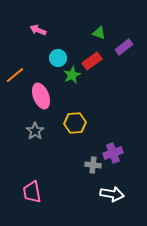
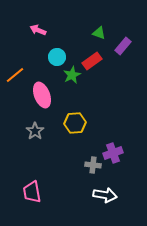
purple rectangle: moved 1 px left, 1 px up; rotated 12 degrees counterclockwise
cyan circle: moved 1 px left, 1 px up
pink ellipse: moved 1 px right, 1 px up
white arrow: moved 7 px left, 1 px down
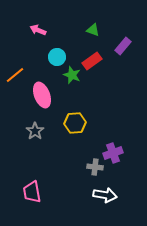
green triangle: moved 6 px left, 3 px up
green star: rotated 24 degrees counterclockwise
gray cross: moved 2 px right, 2 px down
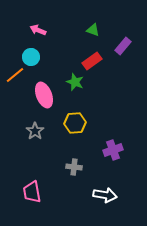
cyan circle: moved 26 px left
green star: moved 3 px right, 7 px down
pink ellipse: moved 2 px right
purple cross: moved 3 px up
gray cross: moved 21 px left
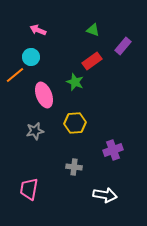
gray star: rotated 24 degrees clockwise
pink trapezoid: moved 3 px left, 3 px up; rotated 20 degrees clockwise
